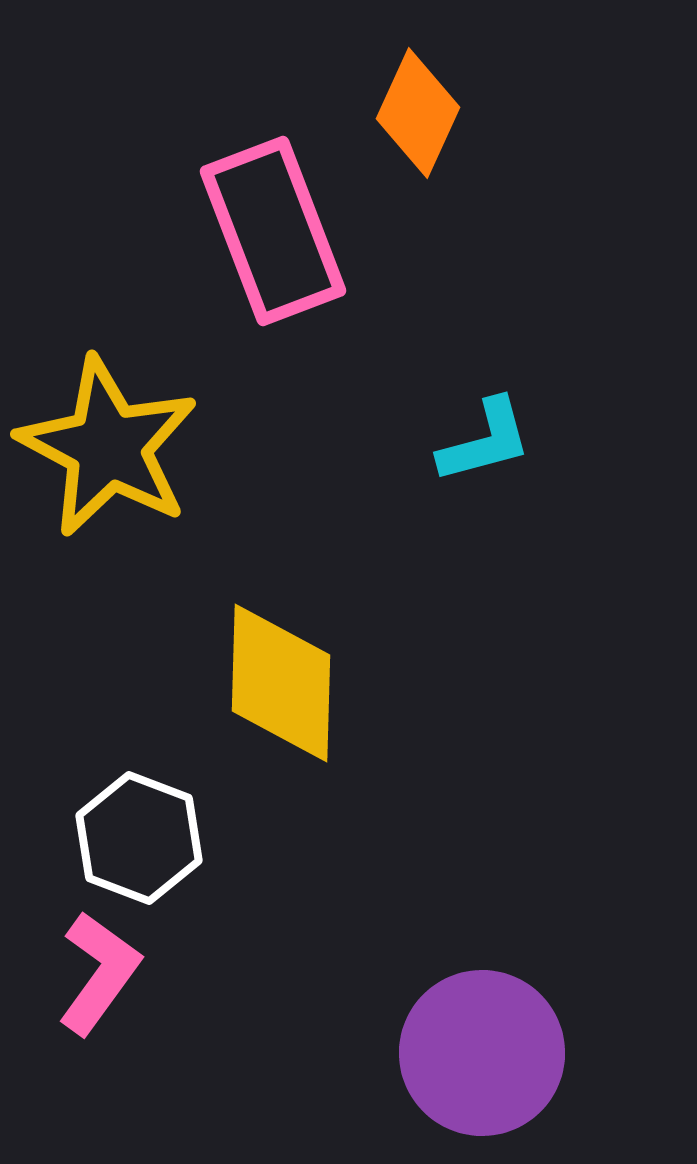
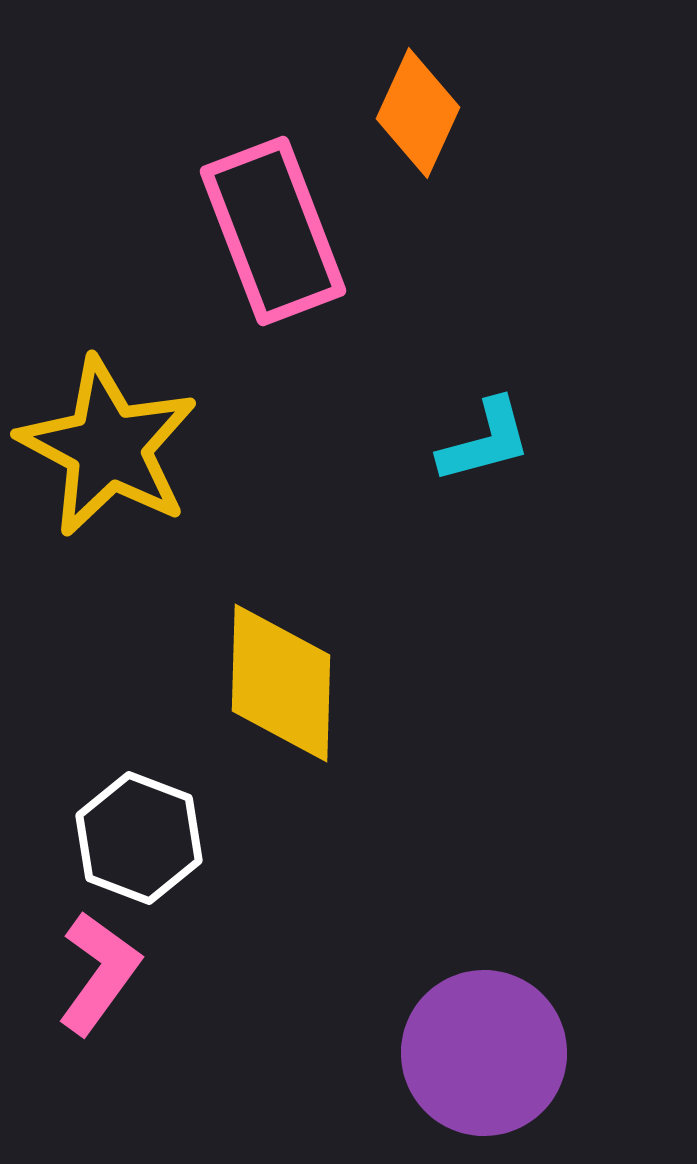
purple circle: moved 2 px right
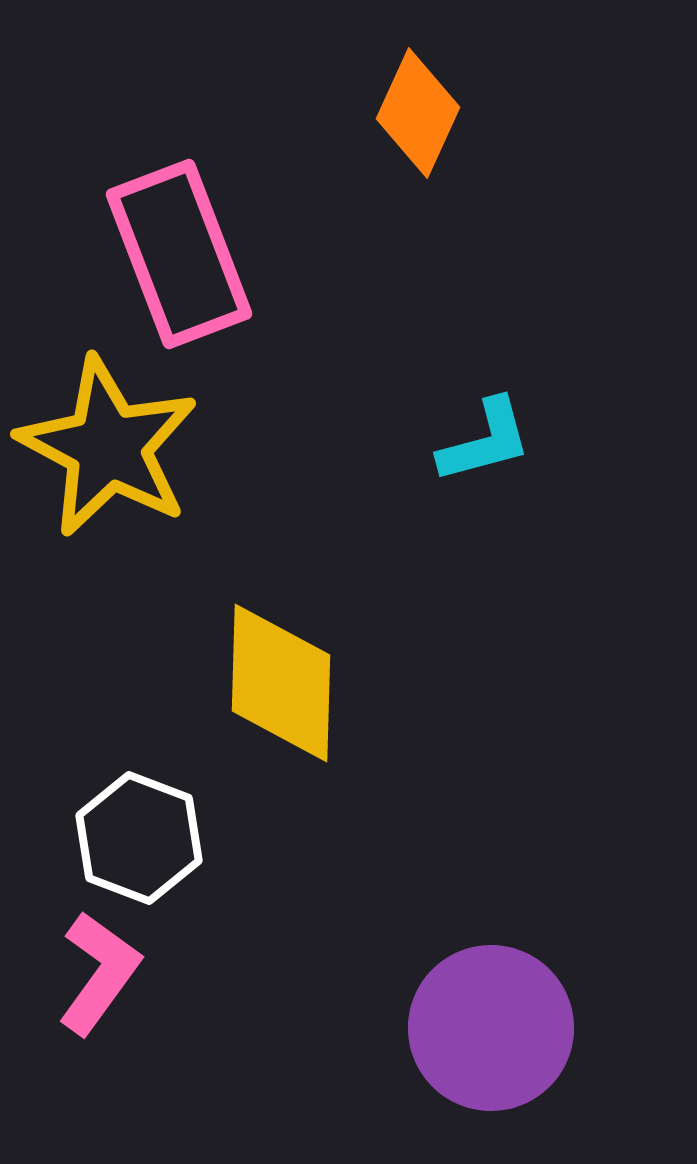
pink rectangle: moved 94 px left, 23 px down
purple circle: moved 7 px right, 25 px up
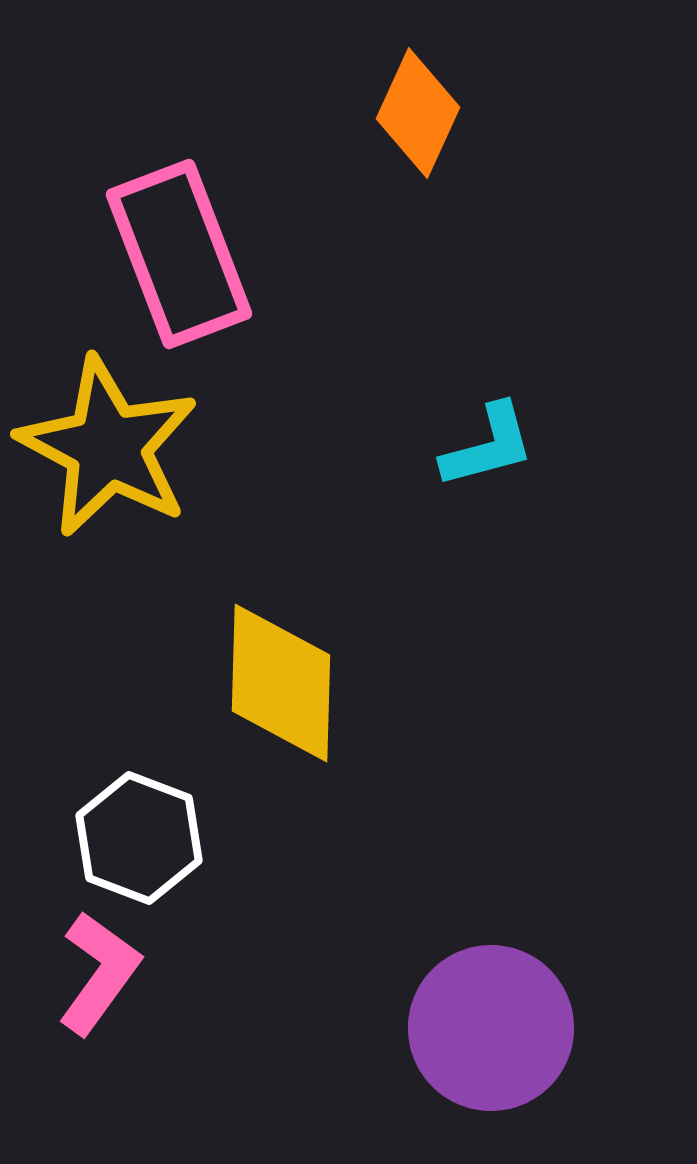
cyan L-shape: moved 3 px right, 5 px down
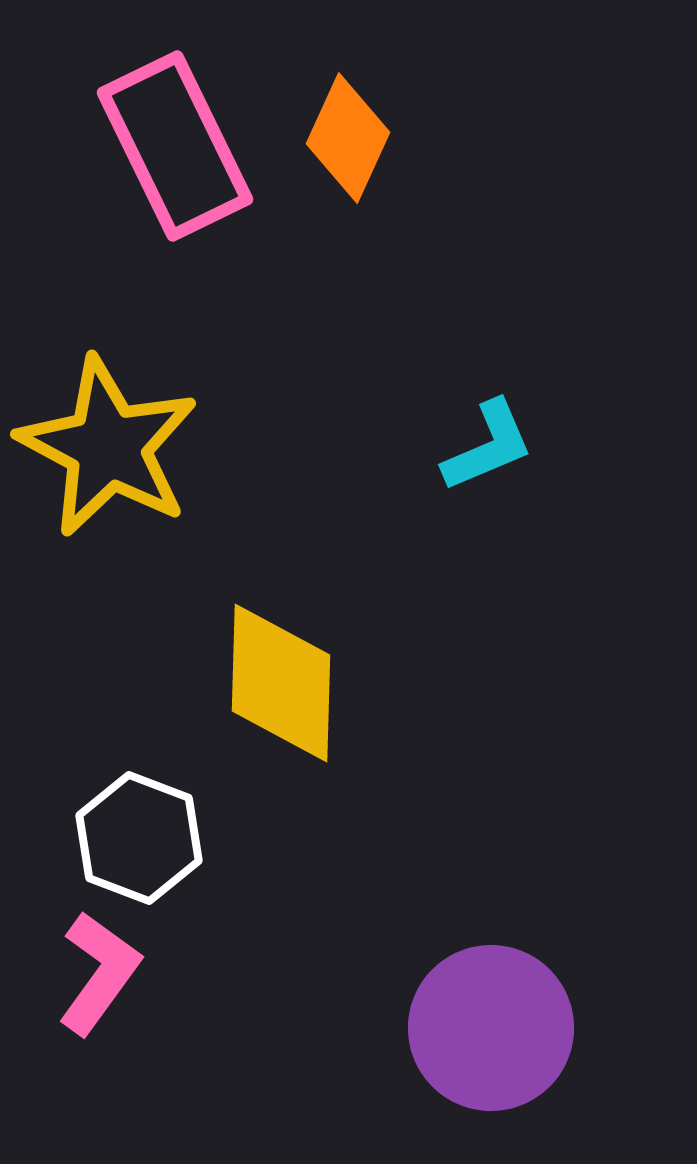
orange diamond: moved 70 px left, 25 px down
pink rectangle: moved 4 px left, 108 px up; rotated 5 degrees counterclockwise
cyan L-shape: rotated 8 degrees counterclockwise
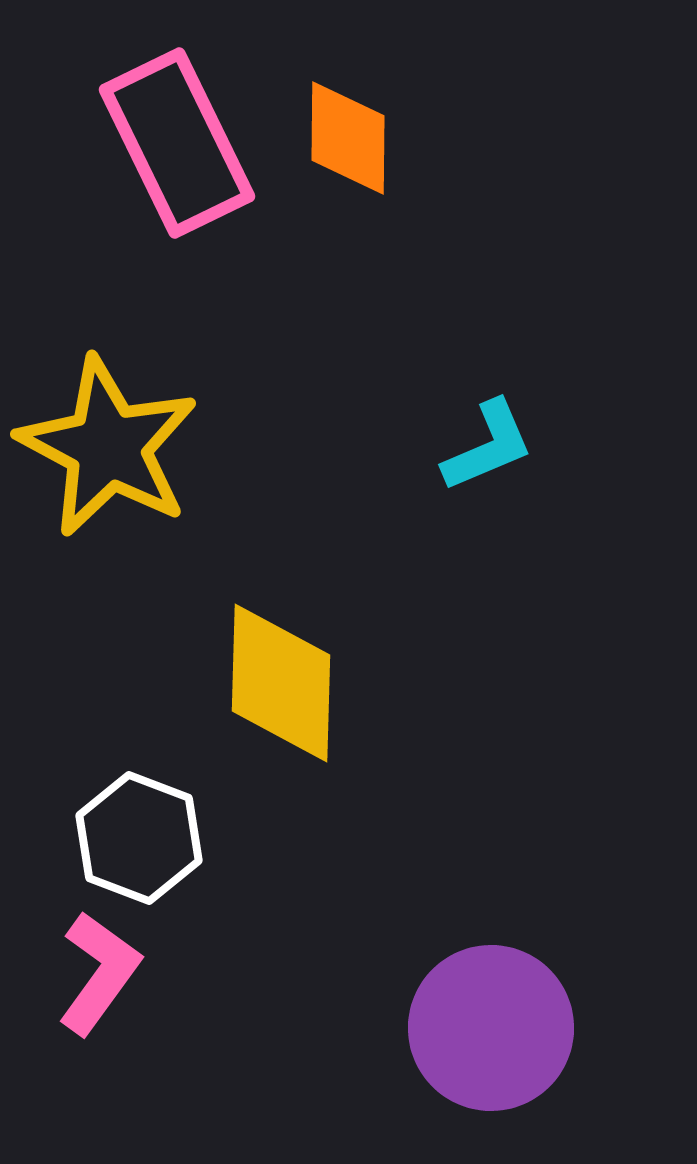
orange diamond: rotated 24 degrees counterclockwise
pink rectangle: moved 2 px right, 3 px up
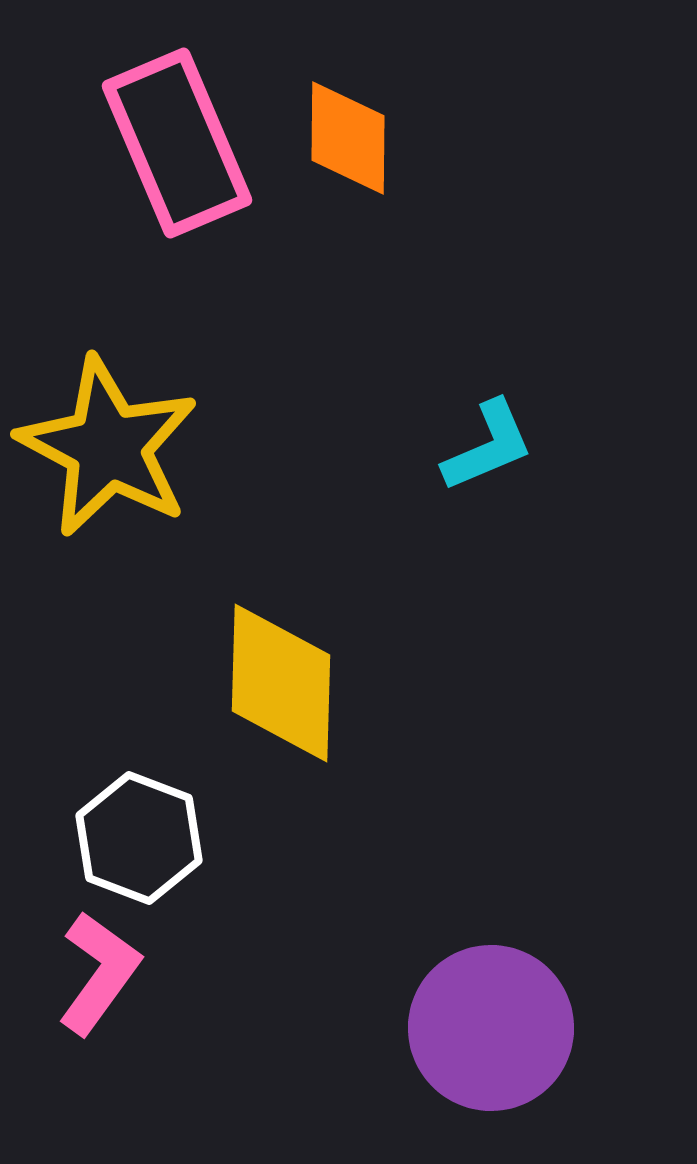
pink rectangle: rotated 3 degrees clockwise
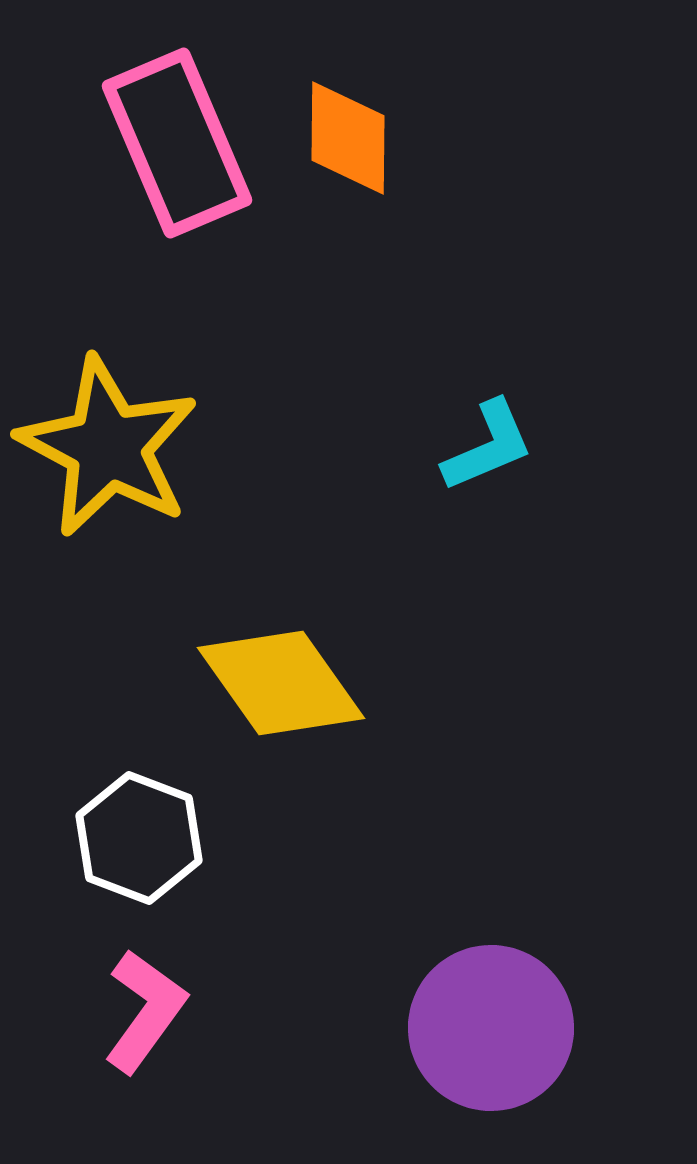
yellow diamond: rotated 37 degrees counterclockwise
pink L-shape: moved 46 px right, 38 px down
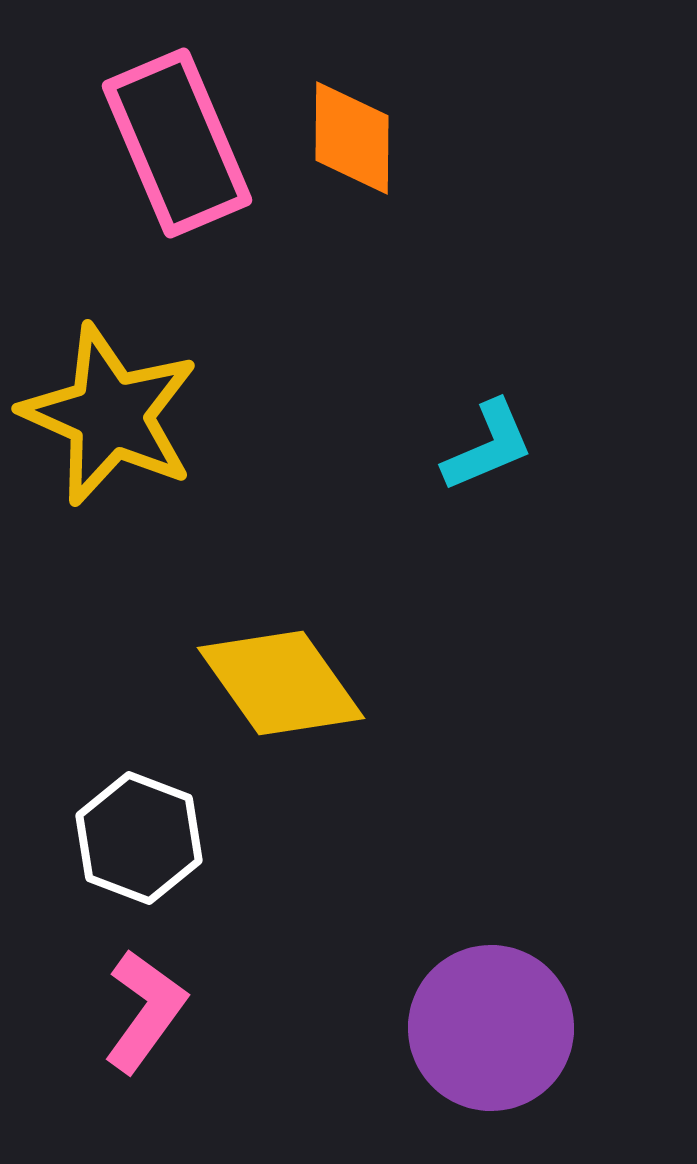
orange diamond: moved 4 px right
yellow star: moved 2 px right, 32 px up; rotated 4 degrees counterclockwise
